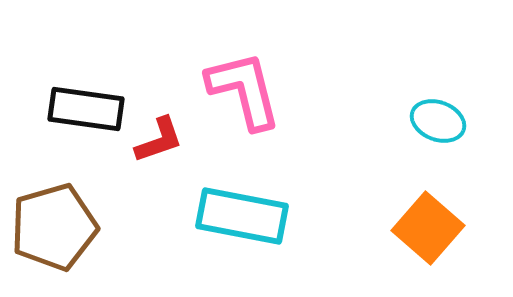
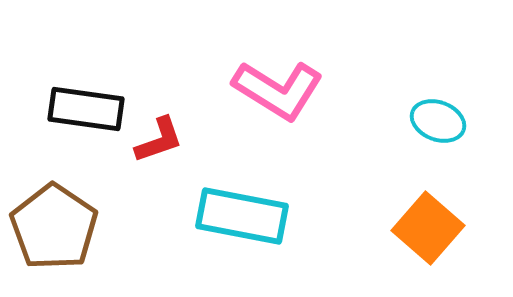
pink L-shape: moved 34 px right; rotated 136 degrees clockwise
brown pentagon: rotated 22 degrees counterclockwise
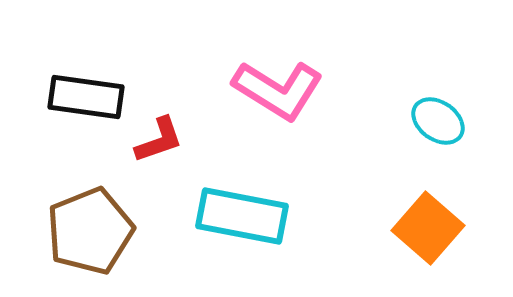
black rectangle: moved 12 px up
cyan ellipse: rotated 14 degrees clockwise
brown pentagon: moved 36 px right, 4 px down; rotated 16 degrees clockwise
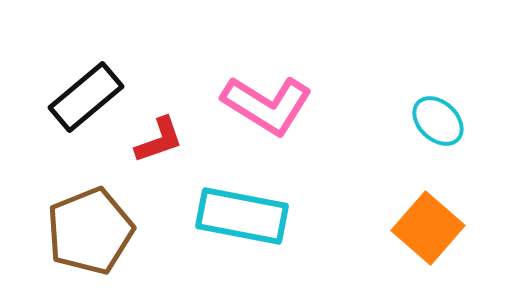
pink L-shape: moved 11 px left, 15 px down
black rectangle: rotated 48 degrees counterclockwise
cyan ellipse: rotated 8 degrees clockwise
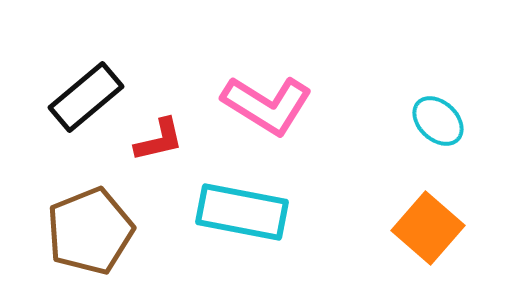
red L-shape: rotated 6 degrees clockwise
cyan rectangle: moved 4 px up
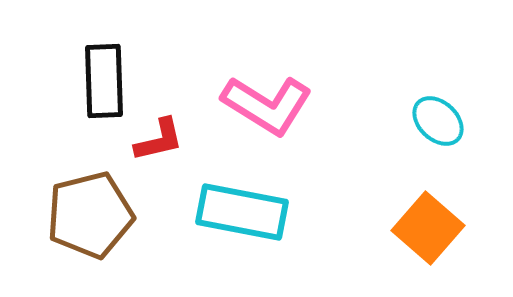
black rectangle: moved 18 px right, 16 px up; rotated 52 degrees counterclockwise
brown pentagon: moved 16 px up; rotated 8 degrees clockwise
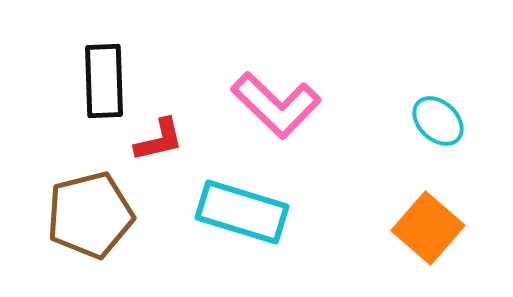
pink L-shape: moved 9 px right; rotated 12 degrees clockwise
cyan rectangle: rotated 6 degrees clockwise
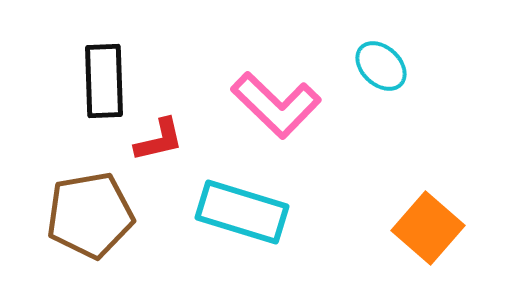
cyan ellipse: moved 57 px left, 55 px up
brown pentagon: rotated 4 degrees clockwise
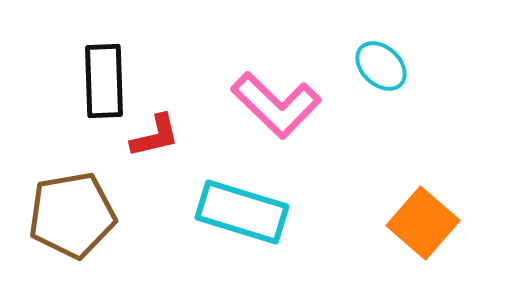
red L-shape: moved 4 px left, 4 px up
brown pentagon: moved 18 px left
orange square: moved 5 px left, 5 px up
